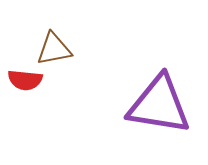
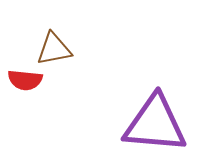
purple triangle: moved 4 px left, 19 px down; rotated 4 degrees counterclockwise
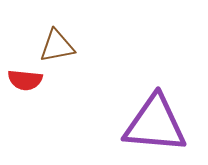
brown triangle: moved 3 px right, 3 px up
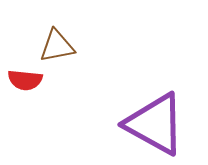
purple triangle: rotated 24 degrees clockwise
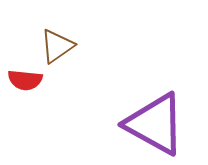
brown triangle: rotated 24 degrees counterclockwise
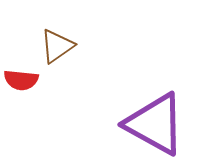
red semicircle: moved 4 px left
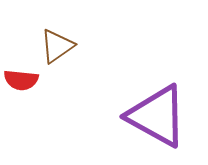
purple triangle: moved 2 px right, 8 px up
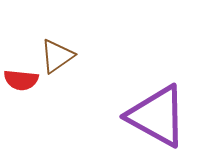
brown triangle: moved 10 px down
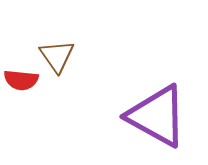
brown triangle: rotated 30 degrees counterclockwise
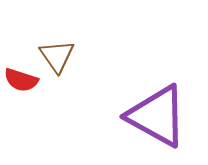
red semicircle: rotated 12 degrees clockwise
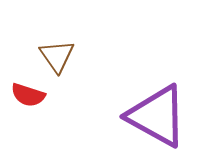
red semicircle: moved 7 px right, 15 px down
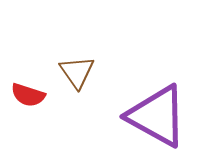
brown triangle: moved 20 px right, 16 px down
